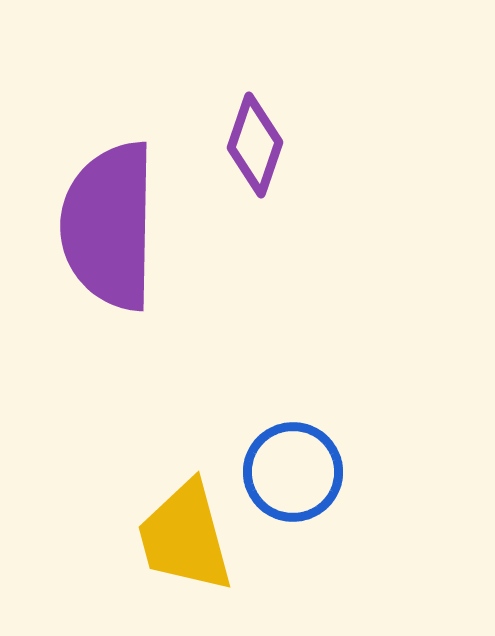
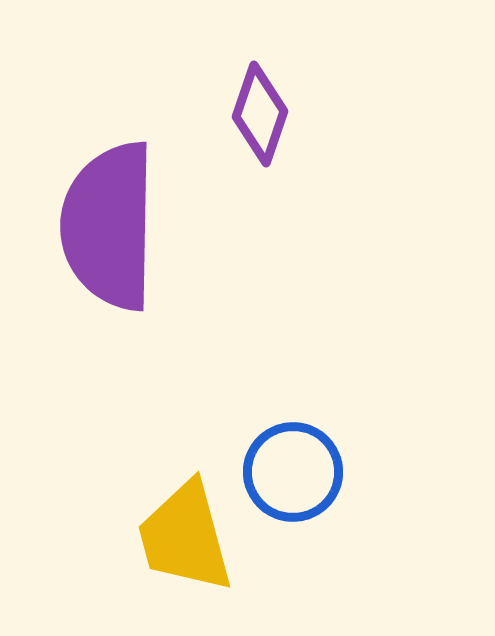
purple diamond: moved 5 px right, 31 px up
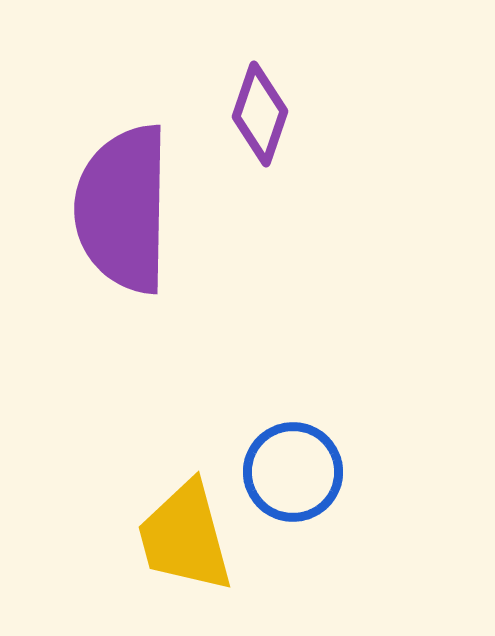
purple semicircle: moved 14 px right, 17 px up
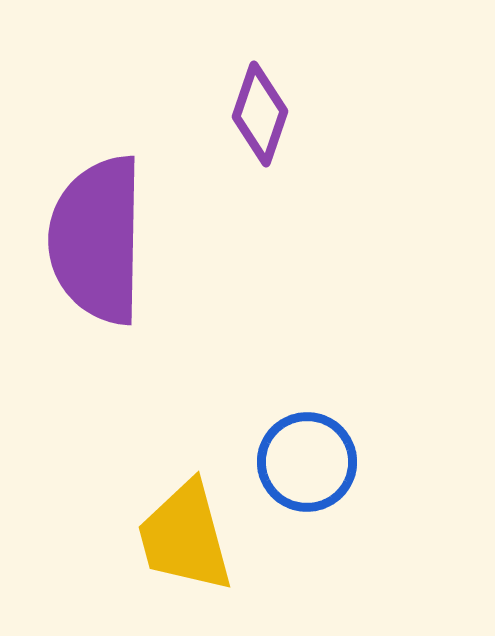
purple semicircle: moved 26 px left, 31 px down
blue circle: moved 14 px right, 10 px up
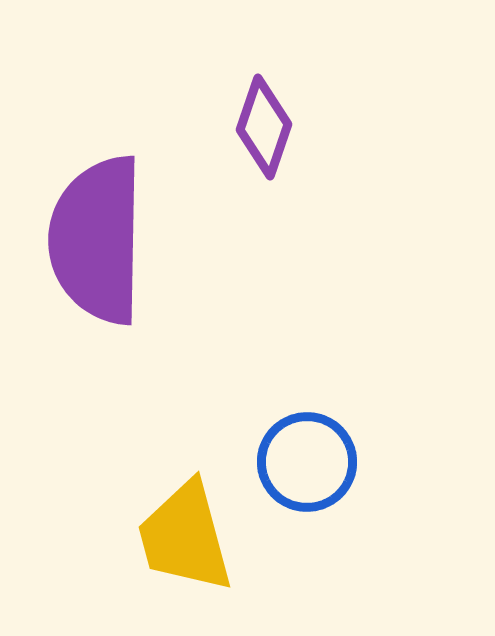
purple diamond: moved 4 px right, 13 px down
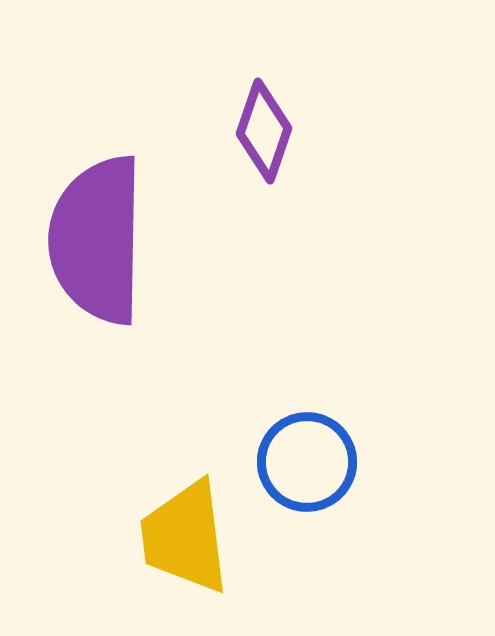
purple diamond: moved 4 px down
yellow trapezoid: rotated 8 degrees clockwise
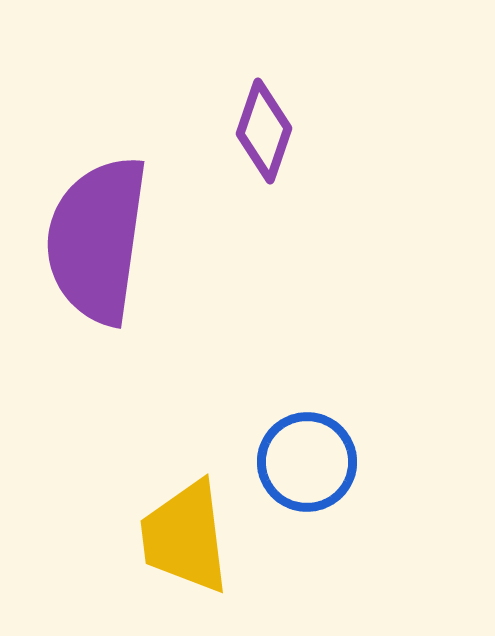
purple semicircle: rotated 7 degrees clockwise
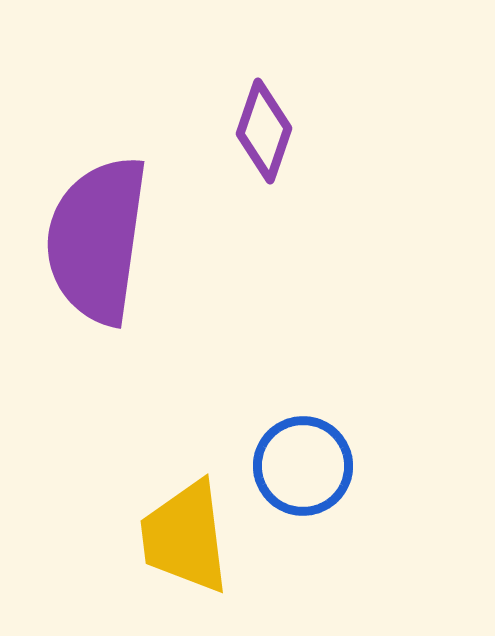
blue circle: moved 4 px left, 4 px down
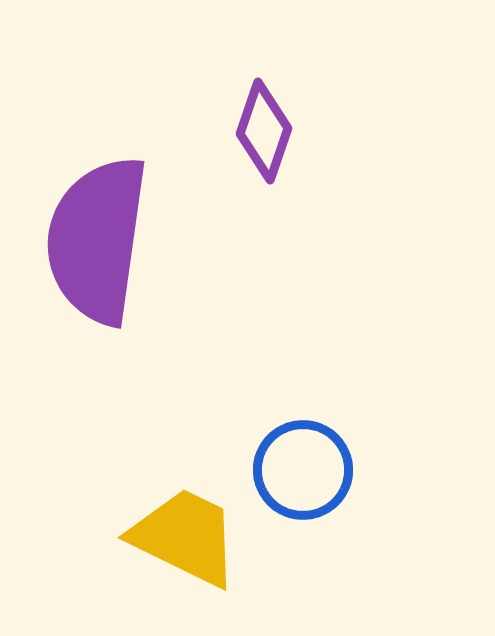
blue circle: moved 4 px down
yellow trapezoid: rotated 123 degrees clockwise
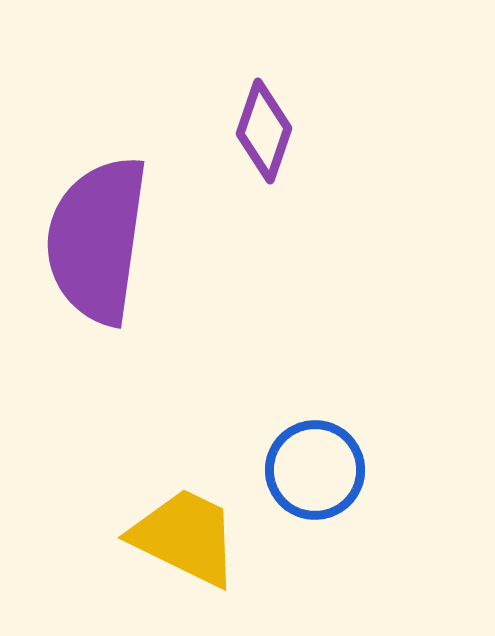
blue circle: moved 12 px right
